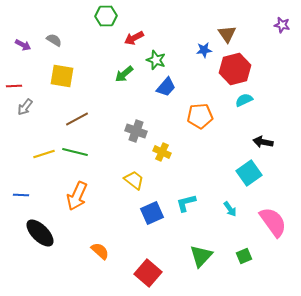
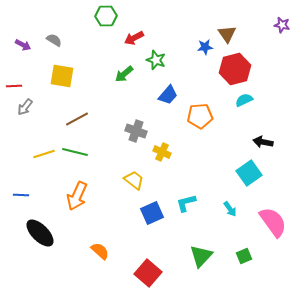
blue star: moved 1 px right, 3 px up
blue trapezoid: moved 2 px right, 8 px down
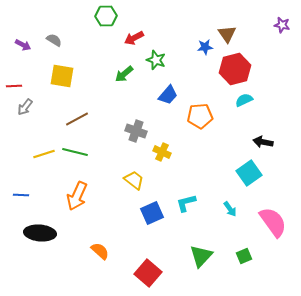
black ellipse: rotated 40 degrees counterclockwise
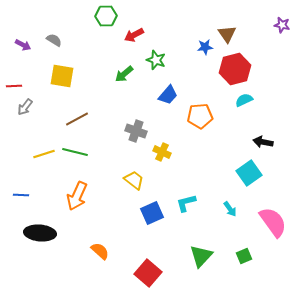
red arrow: moved 3 px up
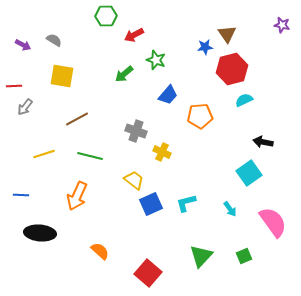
red hexagon: moved 3 px left
green line: moved 15 px right, 4 px down
blue square: moved 1 px left, 9 px up
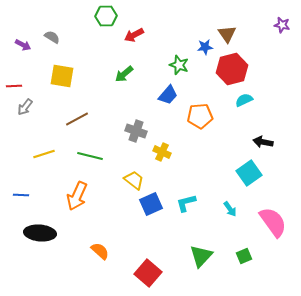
gray semicircle: moved 2 px left, 3 px up
green star: moved 23 px right, 5 px down
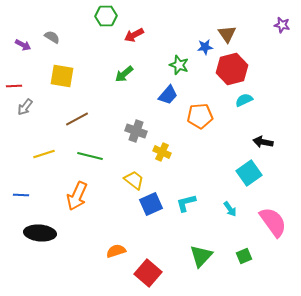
orange semicircle: moved 16 px right; rotated 60 degrees counterclockwise
